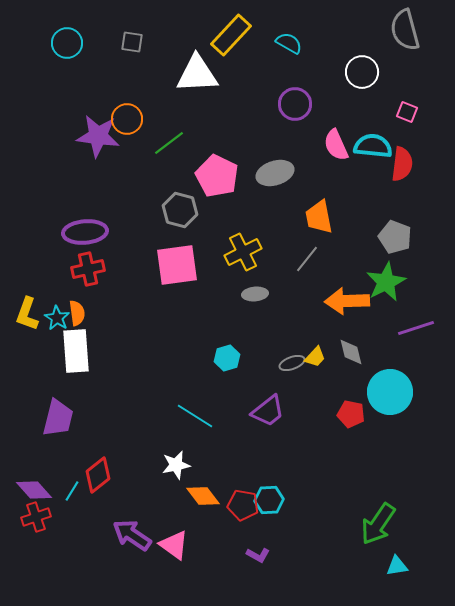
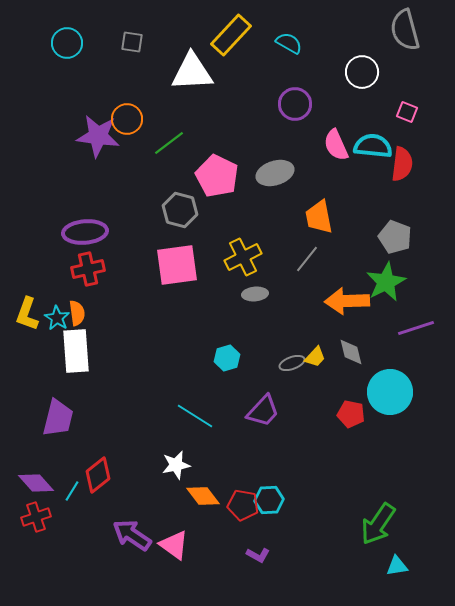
white triangle at (197, 74): moved 5 px left, 2 px up
yellow cross at (243, 252): moved 5 px down
purple trapezoid at (268, 411): moved 5 px left; rotated 9 degrees counterclockwise
purple diamond at (34, 490): moved 2 px right, 7 px up
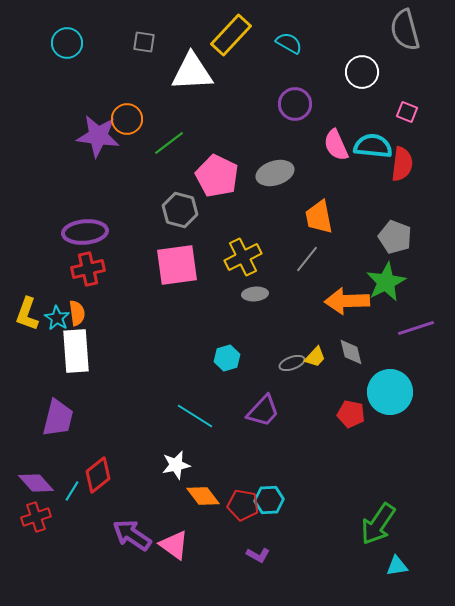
gray square at (132, 42): moved 12 px right
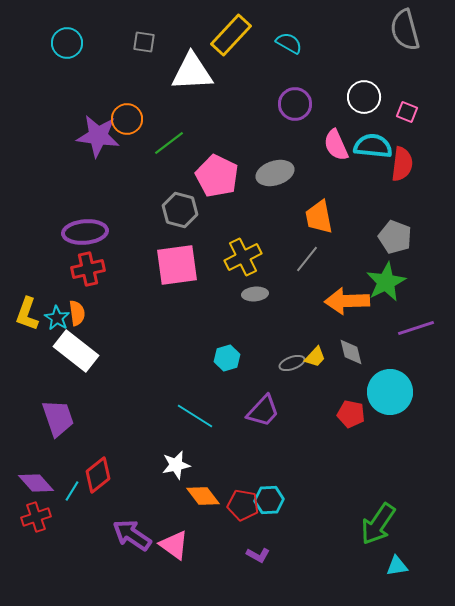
white circle at (362, 72): moved 2 px right, 25 px down
white rectangle at (76, 351): rotated 48 degrees counterclockwise
purple trapezoid at (58, 418): rotated 33 degrees counterclockwise
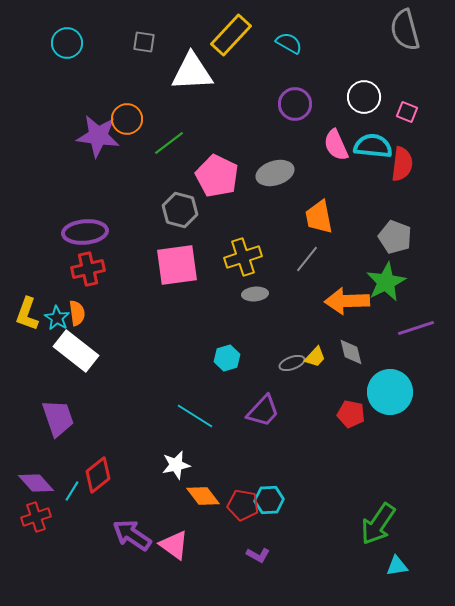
yellow cross at (243, 257): rotated 9 degrees clockwise
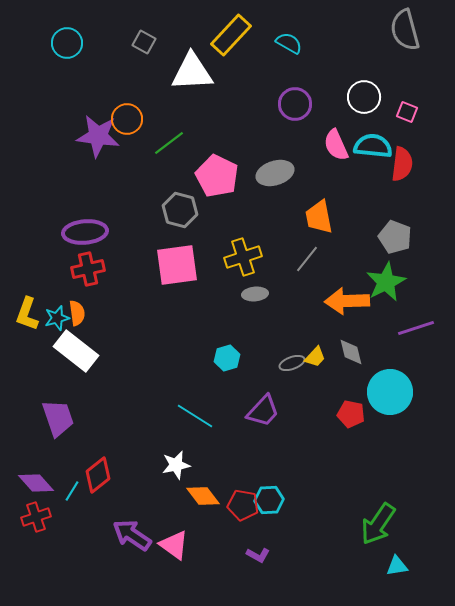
gray square at (144, 42): rotated 20 degrees clockwise
cyan star at (57, 318): rotated 25 degrees clockwise
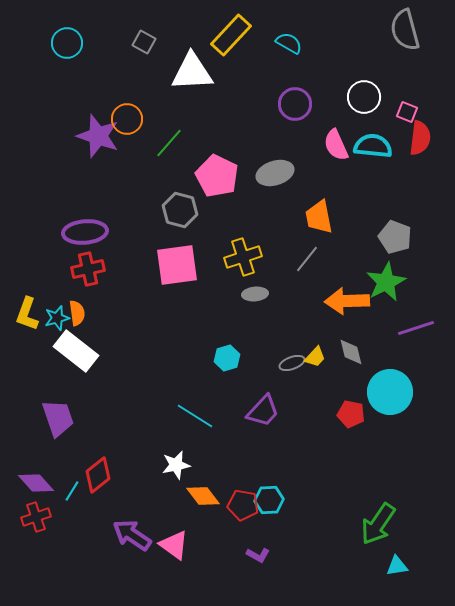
purple star at (98, 136): rotated 12 degrees clockwise
green line at (169, 143): rotated 12 degrees counterclockwise
red semicircle at (402, 164): moved 18 px right, 26 px up
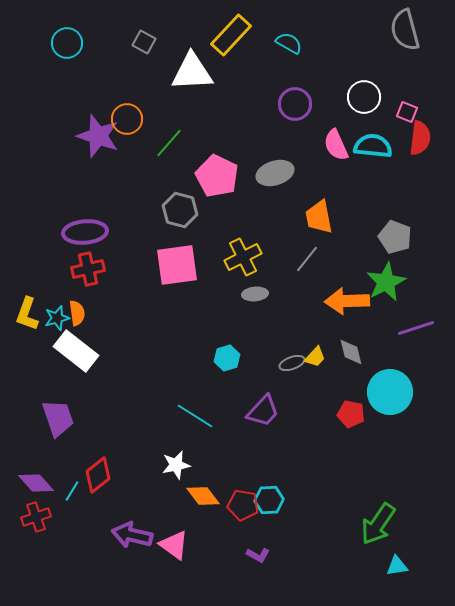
yellow cross at (243, 257): rotated 9 degrees counterclockwise
purple arrow at (132, 535): rotated 21 degrees counterclockwise
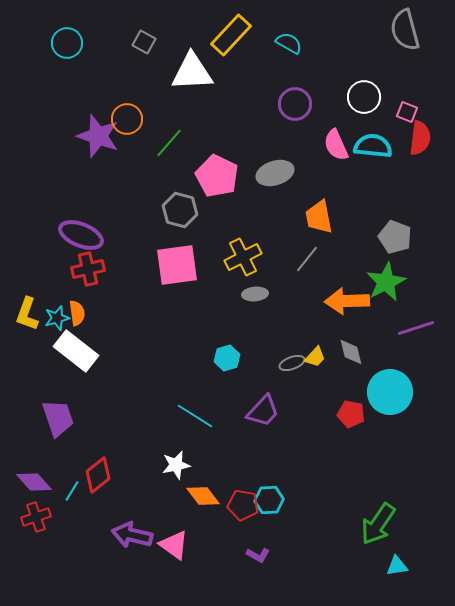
purple ellipse at (85, 232): moved 4 px left, 3 px down; rotated 27 degrees clockwise
purple diamond at (36, 483): moved 2 px left, 1 px up
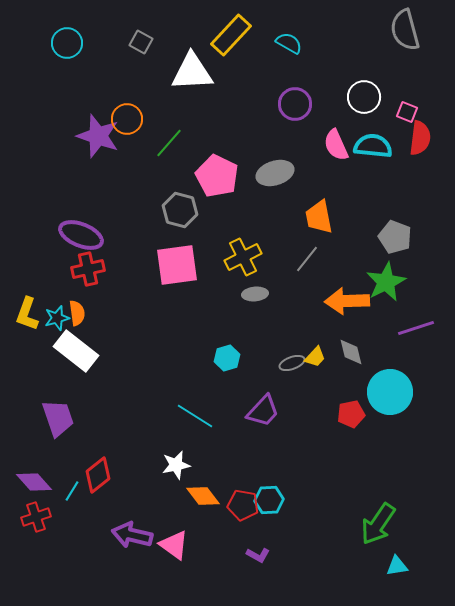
gray square at (144, 42): moved 3 px left
red pentagon at (351, 414): rotated 24 degrees counterclockwise
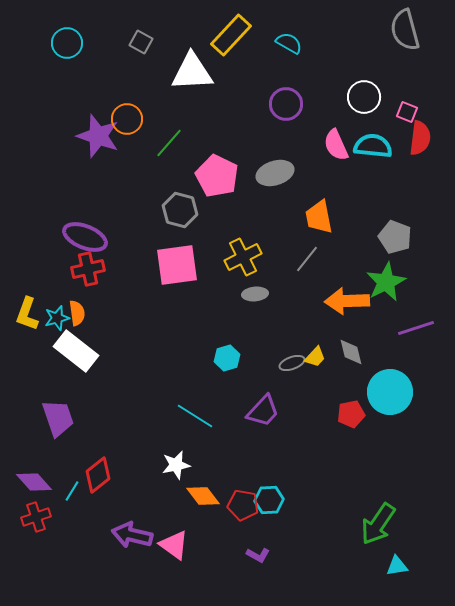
purple circle at (295, 104): moved 9 px left
purple ellipse at (81, 235): moved 4 px right, 2 px down
